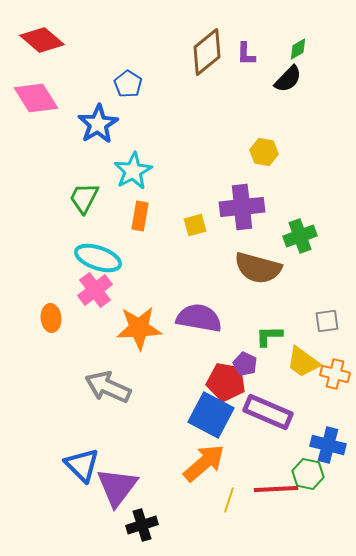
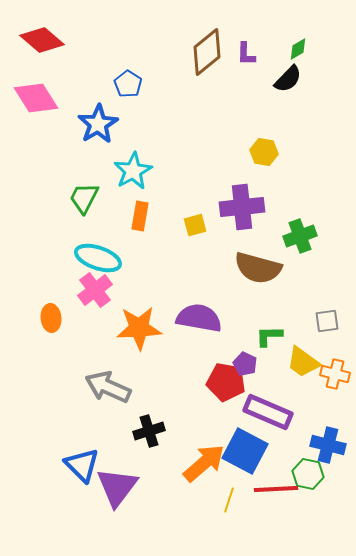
blue square: moved 34 px right, 36 px down
black cross: moved 7 px right, 94 px up
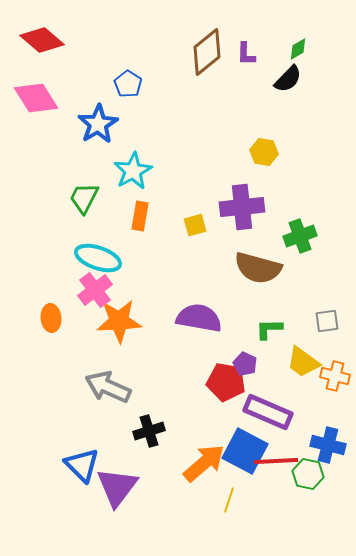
orange star: moved 20 px left, 7 px up
green L-shape: moved 7 px up
orange cross: moved 2 px down
red line: moved 28 px up
